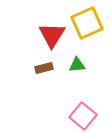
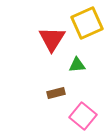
red triangle: moved 4 px down
brown rectangle: moved 12 px right, 25 px down
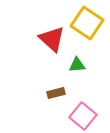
yellow square: rotated 32 degrees counterclockwise
red triangle: rotated 20 degrees counterclockwise
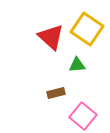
yellow square: moved 6 px down
red triangle: moved 1 px left, 2 px up
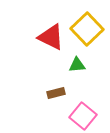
yellow square: rotated 12 degrees clockwise
red triangle: rotated 16 degrees counterclockwise
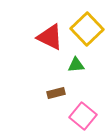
red triangle: moved 1 px left
green triangle: moved 1 px left
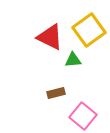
yellow square: moved 2 px right, 1 px down; rotated 8 degrees clockwise
green triangle: moved 3 px left, 5 px up
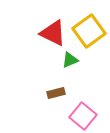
yellow square: moved 1 px down
red triangle: moved 3 px right, 4 px up
green triangle: moved 3 px left; rotated 18 degrees counterclockwise
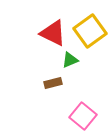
yellow square: moved 1 px right
brown rectangle: moved 3 px left, 10 px up
